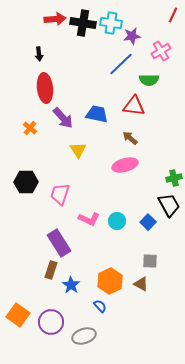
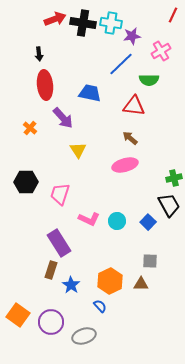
red arrow: rotated 15 degrees counterclockwise
red ellipse: moved 3 px up
blue trapezoid: moved 7 px left, 21 px up
brown triangle: rotated 28 degrees counterclockwise
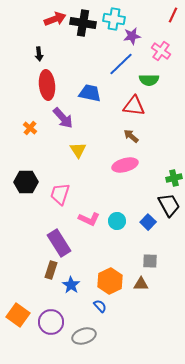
cyan cross: moved 3 px right, 4 px up
pink cross: rotated 24 degrees counterclockwise
red ellipse: moved 2 px right
brown arrow: moved 1 px right, 2 px up
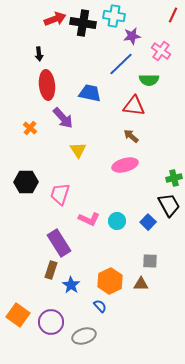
cyan cross: moved 3 px up
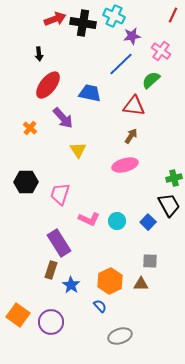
cyan cross: rotated 15 degrees clockwise
green semicircle: moved 2 px right; rotated 138 degrees clockwise
red ellipse: moved 1 px right; rotated 44 degrees clockwise
brown arrow: rotated 84 degrees clockwise
gray ellipse: moved 36 px right
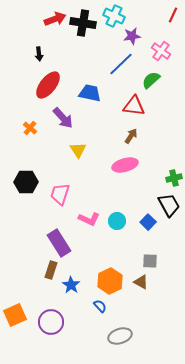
brown triangle: moved 2 px up; rotated 28 degrees clockwise
orange square: moved 3 px left; rotated 30 degrees clockwise
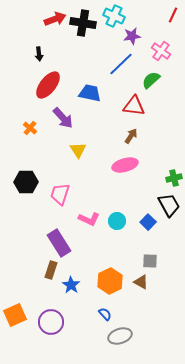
blue semicircle: moved 5 px right, 8 px down
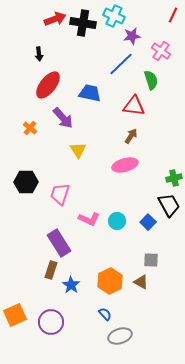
green semicircle: rotated 114 degrees clockwise
gray square: moved 1 px right, 1 px up
